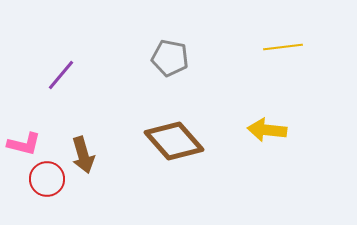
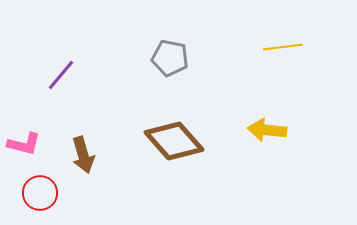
red circle: moved 7 px left, 14 px down
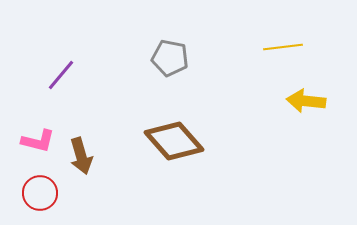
yellow arrow: moved 39 px right, 29 px up
pink L-shape: moved 14 px right, 3 px up
brown arrow: moved 2 px left, 1 px down
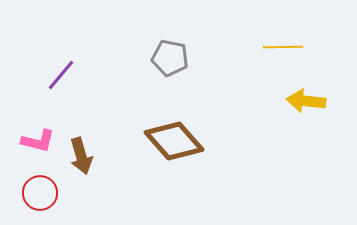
yellow line: rotated 6 degrees clockwise
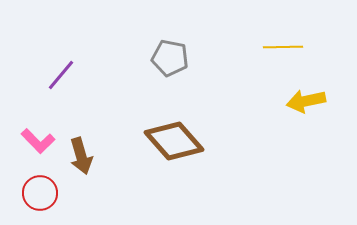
yellow arrow: rotated 18 degrees counterclockwise
pink L-shape: rotated 32 degrees clockwise
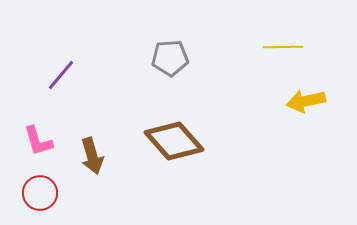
gray pentagon: rotated 15 degrees counterclockwise
pink L-shape: rotated 28 degrees clockwise
brown arrow: moved 11 px right
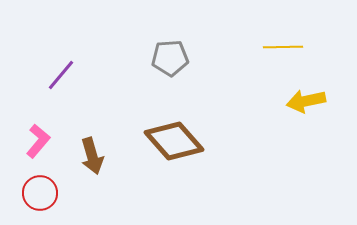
pink L-shape: rotated 124 degrees counterclockwise
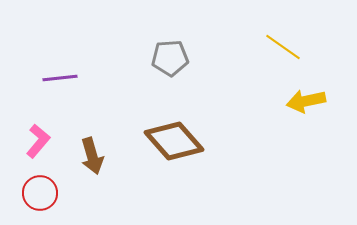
yellow line: rotated 36 degrees clockwise
purple line: moved 1 px left, 3 px down; rotated 44 degrees clockwise
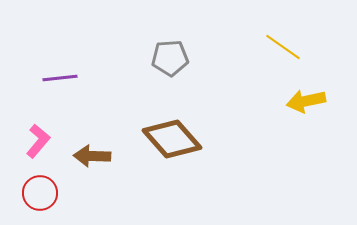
brown diamond: moved 2 px left, 2 px up
brown arrow: rotated 108 degrees clockwise
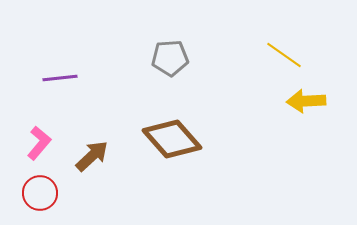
yellow line: moved 1 px right, 8 px down
yellow arrow: rotated 9 degrees clockwise
pink L-shape: moved 1 px right, 2 px down
brown arrow: rotated 135 degrees clockwise
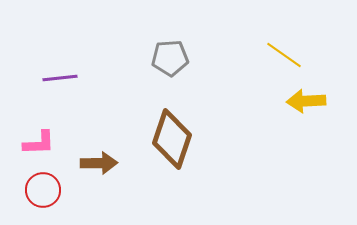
brown diamond: rotated 60 degrees clockwise
pink L-shape: rotated 48 degrees clockwise
brown arrow: moved 7 px right, 7 px down; rotated 42 degrees clockwise
red circle: moved 3 px right, 3 px up
